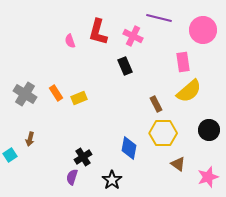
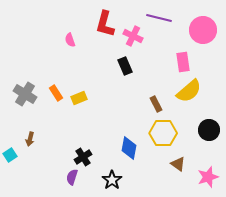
red L-shape: moved 7 px right, 8 px up
pink semicircle: moved 1 px up
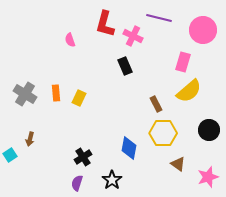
pink rectangle: rotated 24 degrees clockwise
orange rectangle: rotated 28 degrees clockwise
yellow rectangle: rotated 42 degrees counterclockwise
purple semicircle: moved 5 px right, 6 px down
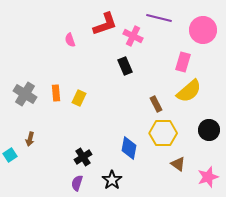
red L-shape: rotated 124 degrees counterclockwise
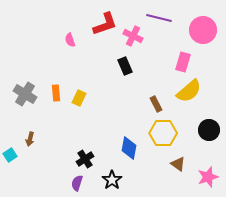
black cross: moved 2 px right, 2 px down
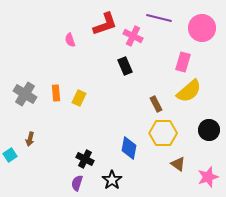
pink circle: moved 1 px left, 2 px up
black cross: rotated 30 degrees counterclockwise
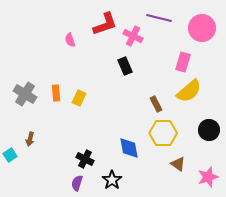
blue diamond: rotated 20 degrees counterclockwise
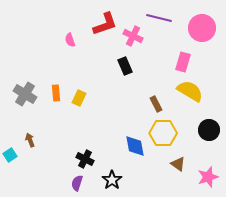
yellow semicircle: moved 1 px right; rotated 108 degrees counterclockwise
brown arrow: moved 1 px down; rotated 144 degrees clockwise
blue diamond: moved 6 px right, 2 px up
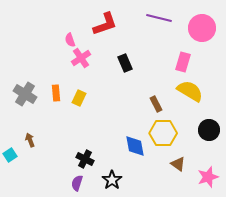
pink cross: moved 52 px left, 22 px down; rotated 30 degrees clockwise
black rectangle: moved 3 px up
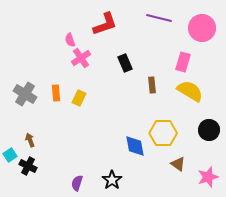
brown rectangle: moved 4 px left, 19 px up; rotated 21 degrees clockwise
black cross: moved 57 px left, 7 px down
